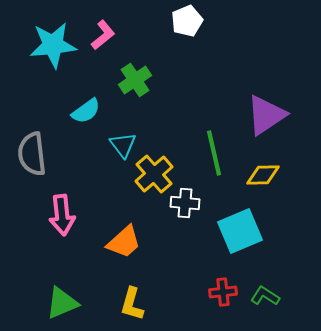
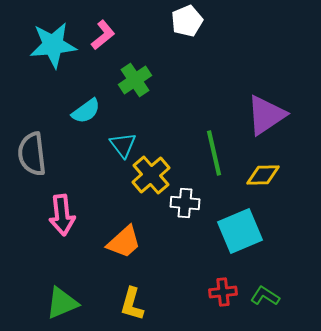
yellow cross: moved 3 px left, 1 px down
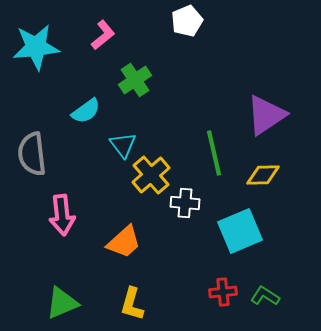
cyan star: moved 17 px left, 2 px down
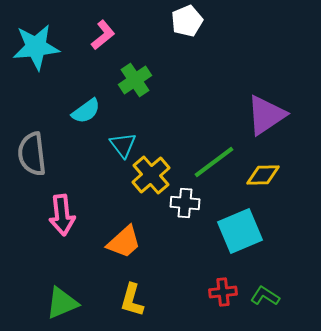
green line: moved 9 px down; rotated 66 degrees clockwise
yellow L-shape: moved 4 px up
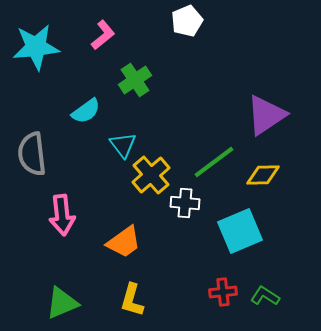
orange trapezoid: rotated 6 degrees clockwise
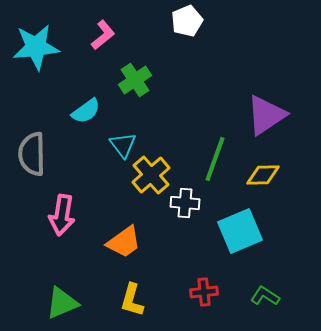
gray semicircle: rotated 6 degrees clockwise
green line: moved 1 px right, 3 px up; rotated 33 degrees counterclockwise
pink arrow: rotated 15 degrees clockwise
red cross: moved 19 px left
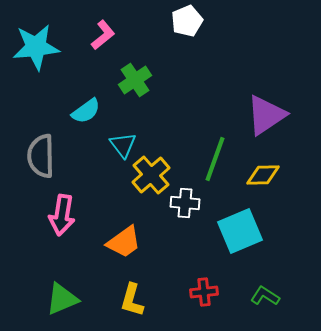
gray semicircle: moved 9 px right, 2 px down
green triangle: moved 4 px up
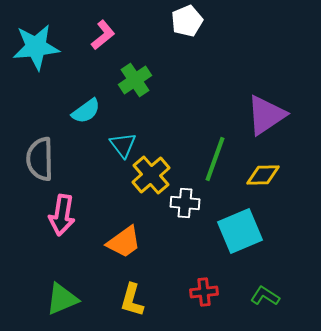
gray semicircle: moved 1 px left, 3 px down
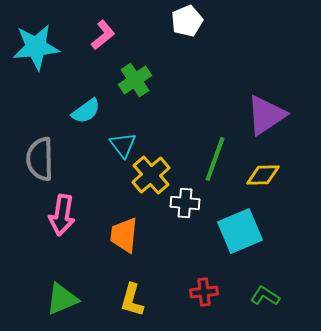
orange trapezoid: moved 7 px up; rotated 132 degrees clockwise
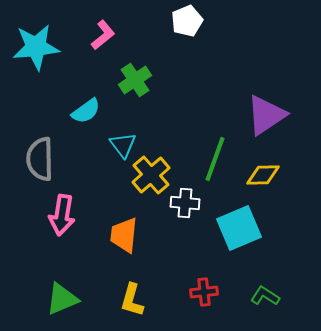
cyan square: moved 1 px left, 3 px up
